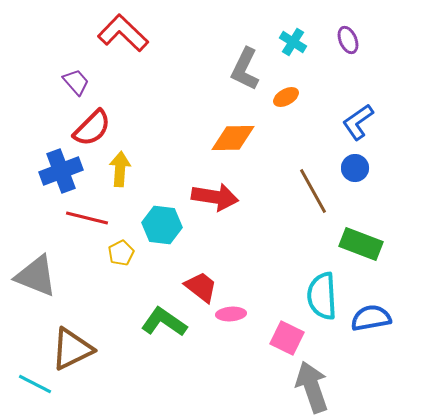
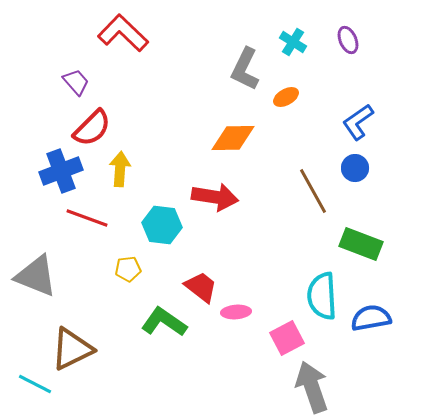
red line: rotated 6 degrees clockwise
yellow pentagon: moved 7 px right, 16 px down; rotated 20 degrees clockwise
pink ellipse: moved 5 px right, 2 px up
pink square: rotated 36 degrees clockwise
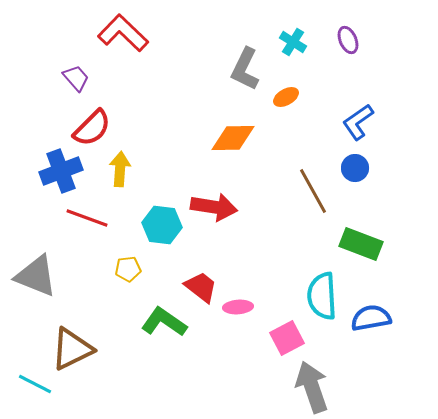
purple trapezoid: moved 4 px up
red arrow: moved 1 px left, 10 px down
pink ellipse: moved 2 px right, 5 px up
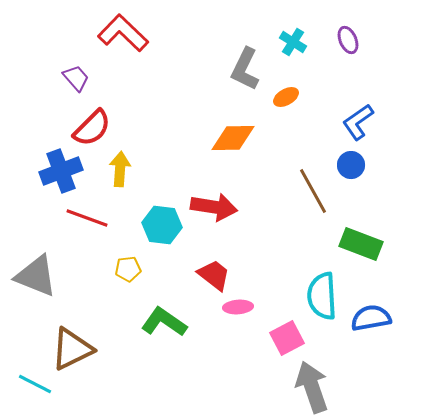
blue circle: moved 4 px left, 3 px up
red trapezoid: moved 13 px right, 12 px up
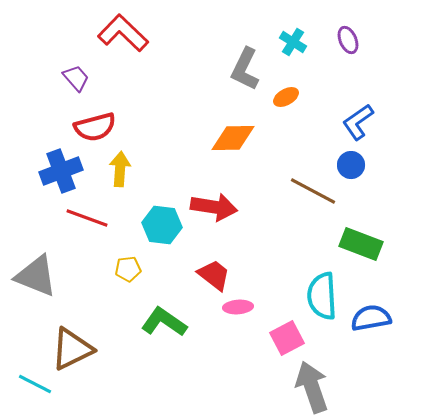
red semicircle: moved 3 px right, 1 px up; rotated 30 degrees clockwise
brown line: rotated 33 degrees counterclockwise
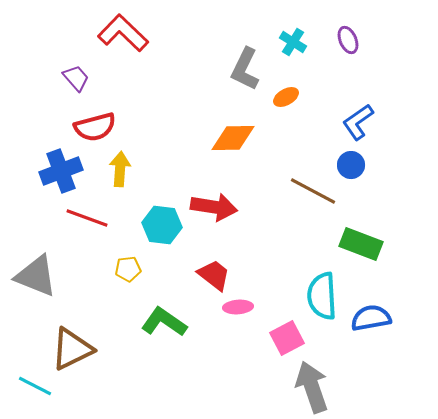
cyan line: moved 2 px down
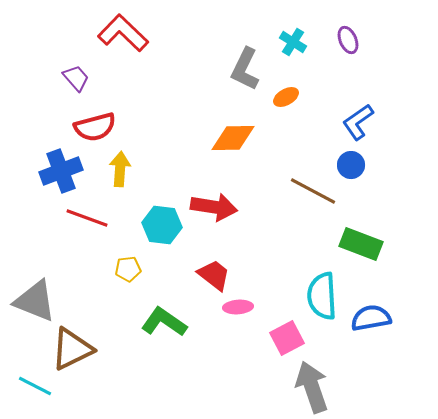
gray triangle: moved 1 px left, 25 px down
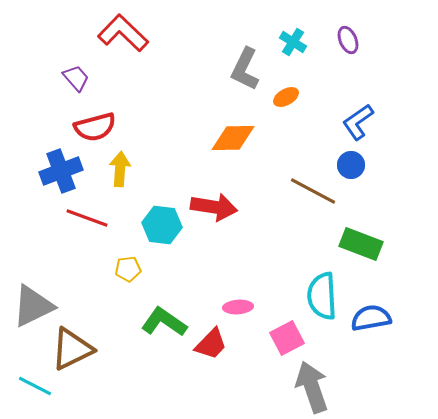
red trapezoid: moved 3 px left, 69 px down; rotated 96 degrees clockwise
gray triangle: moved 2 px left, 5 px down; rotated 48 degrees counterclockwise
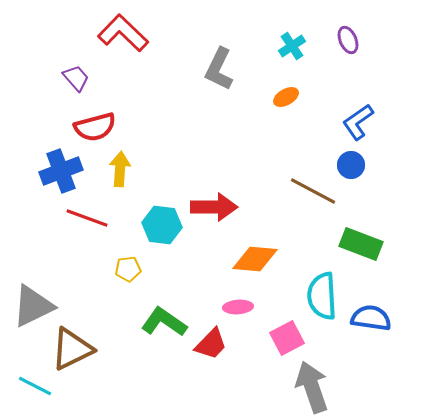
cyan cross: moved 1 px left, 4 px down; rotated 24 degrees clockwise
gray L-shape: moved 26 px left
orange diamond: moved 22 px right, 121 px down; rotated 6 degrees clockwise
red arrow: rotated 9 degrees counterclockwise
blue semicircle: rotated 18 degrees clockwise
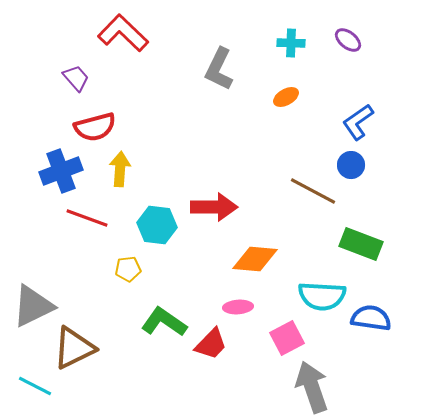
purple ellipse: rotated 28 degrees counterclockwise
cyan cross: moved 1 px left, 3 px up; rotated 36 degrees clockwise
cyan hexagon: moved 5 px left
cyan semicircle: rotated 84 degrees counterclockwise
brown triangle: moved 2 px right, 1 px up
